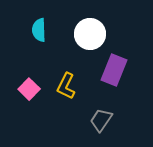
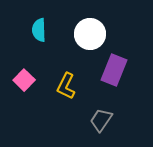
pink square: moved 5 px left, 9 px up
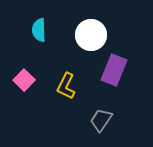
white circle: moved 1 px right, 1 px down
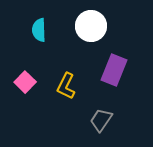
white circle: moved 9 px up
pink square: moved 1 px right, 2 px down
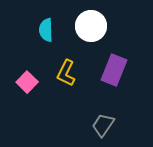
cyan semicircle: moved 7 px right
pink square: moved 2 px right
yellow L-shape: moved 13 px up
gray trapezoid: moved 2 px right, 5 px down
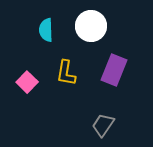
yellow L-shape: rotated 16 degrees counterclockwise
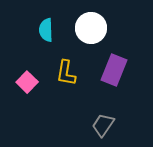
white circle: moved 2 px down
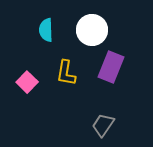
white circle: moved 1 px right, 2 px down
purple rectangle: moved 3 px left, 3 px up
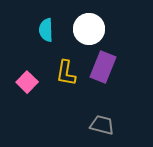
white circle: moved 3 px left, 1 px up
purple rectangle: moved 8 px left
gray trapezoid: moved 1 px left; rotated 70 degrees clockwise
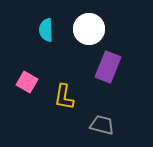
purple rectangle: moved 5 px right
yellow L-shape: moved 2 px left, 24 px down
pink square: rotated 15 degrees counterclockwise
